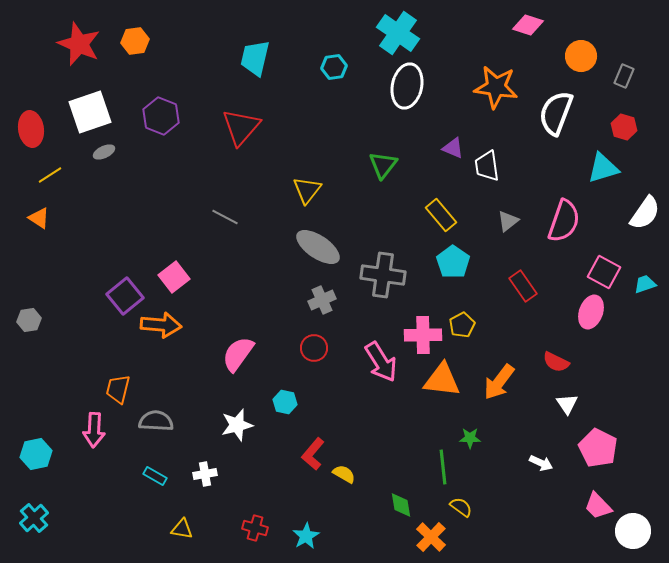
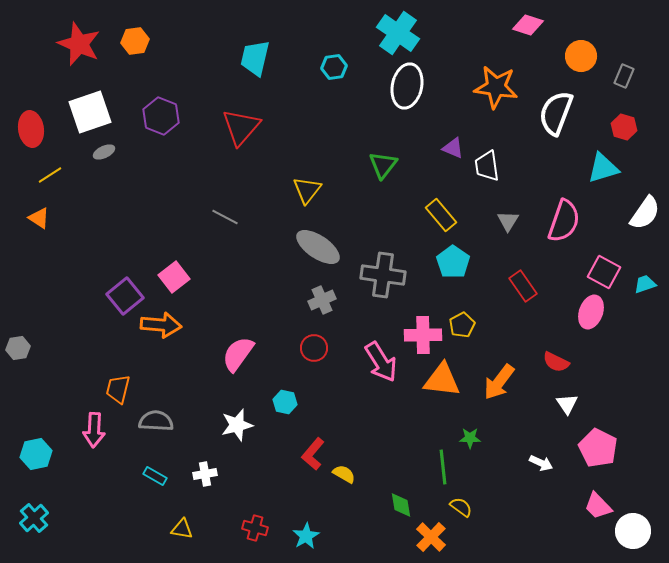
gray triangle at (508, 221): rotated 20 degrees counterclockwise
gray hexagon at (29, 320): moved 11 px left, 28 px down
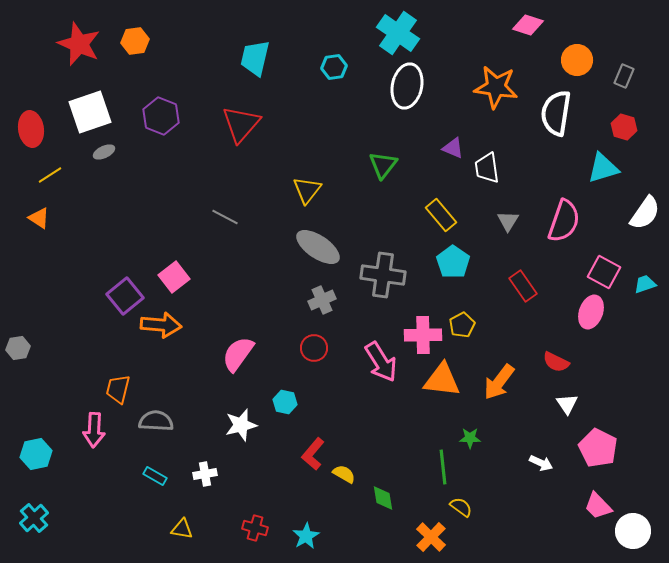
orange circle at (581, 56): moved 4 px left, 4 px down
white semicircle at (556, 113): rotated 12 degrees counterclockwise
red triangle at (241, 127): moved 3 px up
white trapezoid at (487, 166): moved 2 px down
white star at (237, 425): moved 4 px right
green diamond at (401, 505): moved 18 px left, 7 px up
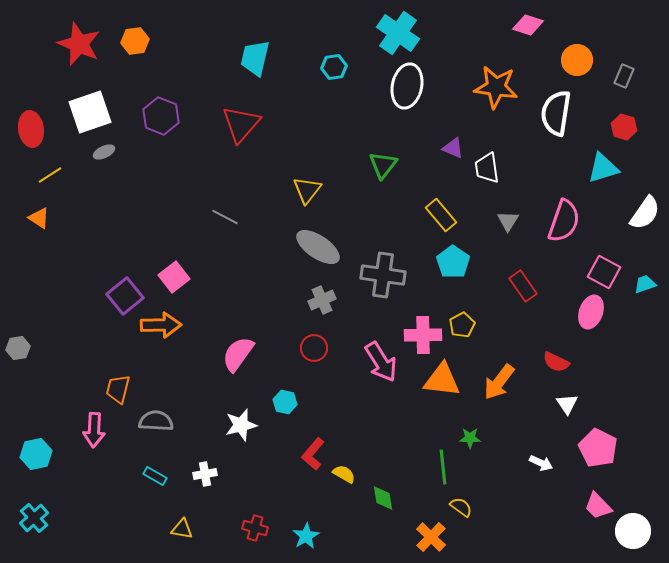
orange arrow at (161, 325): rotated 6 degrees counterclockwise
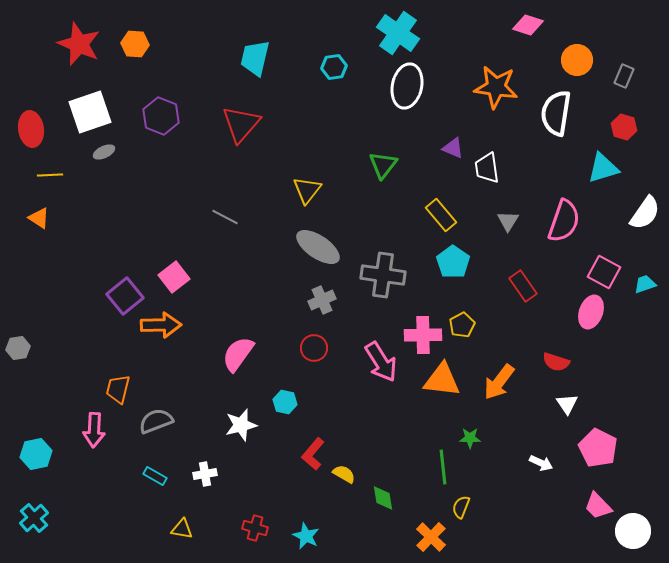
orange hexagon at (135, 41): moved 3 px down; rotated 12 degrees clockwise
yellow line at (50, 175): rotated 30 degrees clockwise
red semicircle at (556, 362): rotated 8 degrees counterclockwise
gray semicircle at (156, 421): rotated 24 degrees counterclockwise
yellow semicircle at (461, 507): rotated 105 degrees counterclockwise
cyan star at (306, 536): rotated 16 degrees counterclockwise
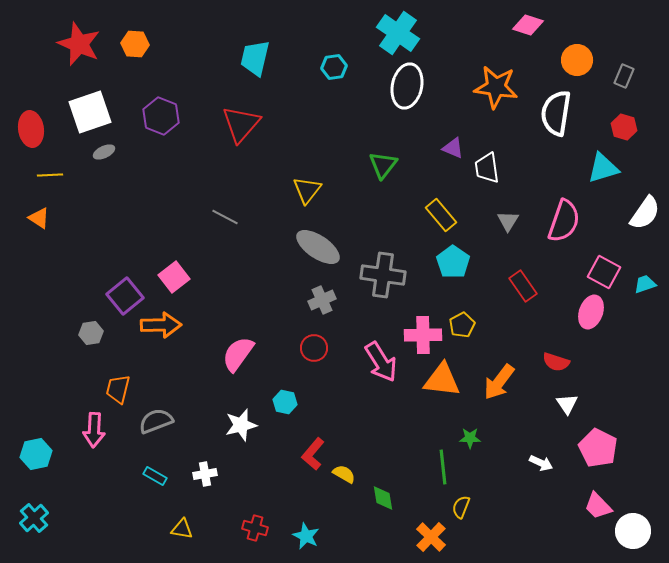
gray hexagon at (18, 348): moved 73 px right, 15 px up
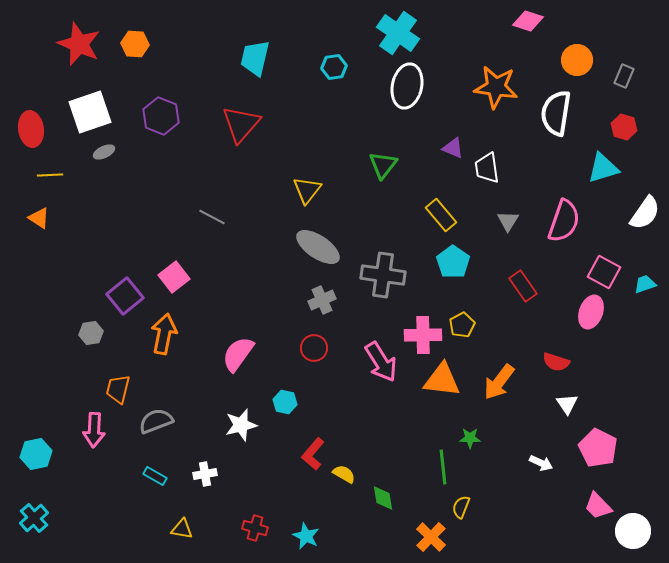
pink diamond at (528, 25): moved 4 px up
gray line at (225, 217): moved 13 px left
orange arrow at (161, 325): moved 3 px right, 9 px down; rotated 78 degrees counterclockwise
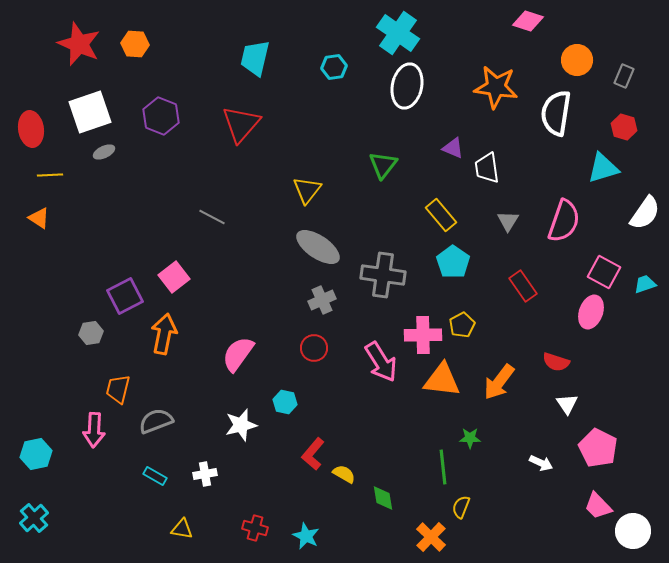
purple square at (125, 296): rotated 12 degrees clockwise
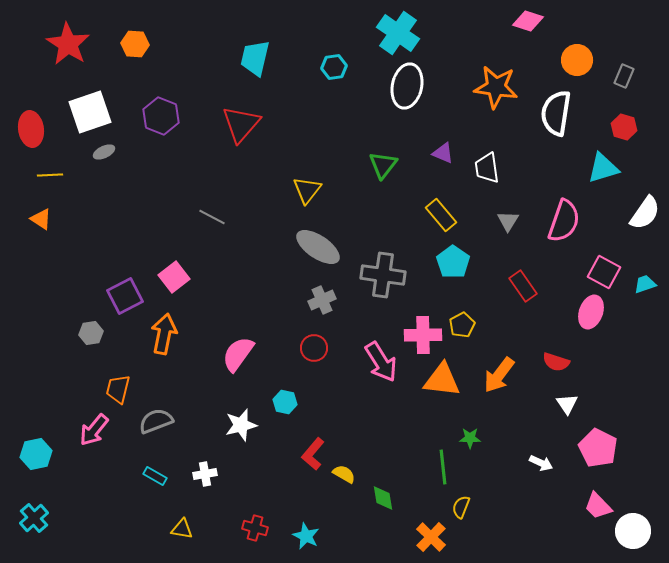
red star at (79, 44): moved 11 px left; rotated 9 degrees clockwise
purple triangle at (453, 148): moved 10 px left, 5 px down
orange triangle at (39, 218): moved 2 px right, 1 px down
orange arrow at (499, 382): moved 7 px up
pink arrow at (94, 430): rotated 36 degrees clockwise
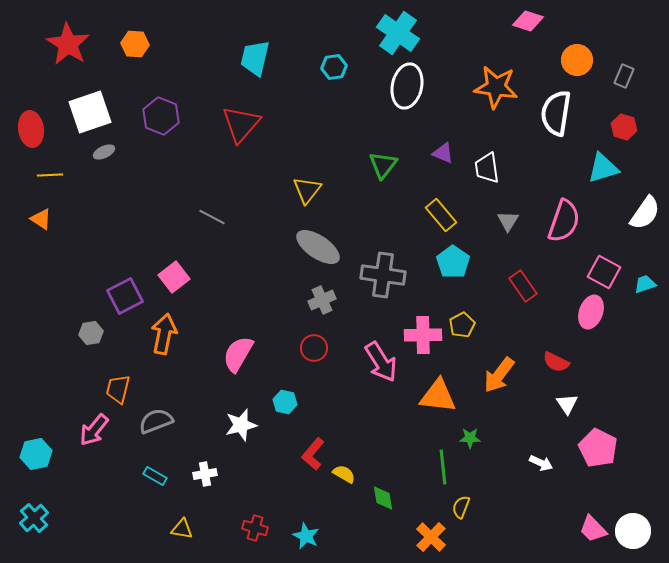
pink semicircle at (238, 354): rotated 6 degrees counterclockwise
red semicircle at (556, 362): rotated 8 degrees clockwise
orange triangle at (442, 380): moved 4 px left, 16 px down
pink trapezoid at (598, 506): moved 5 px left, 23 px down
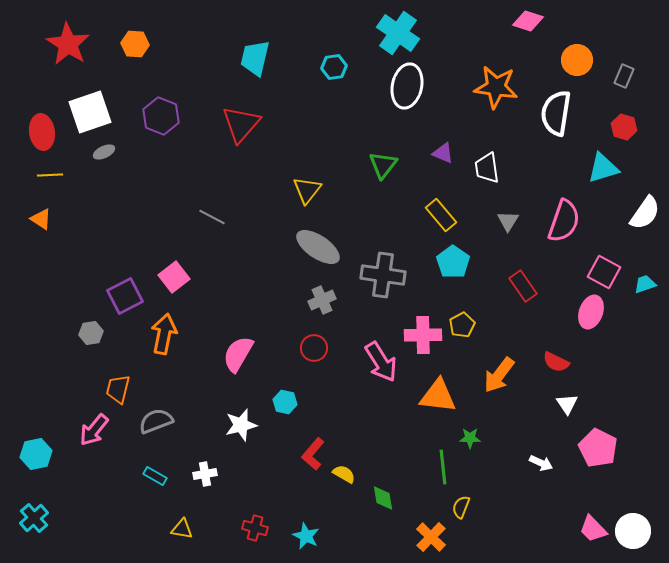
red ellipse at (31, 129): moved 11 px right, 3 px down
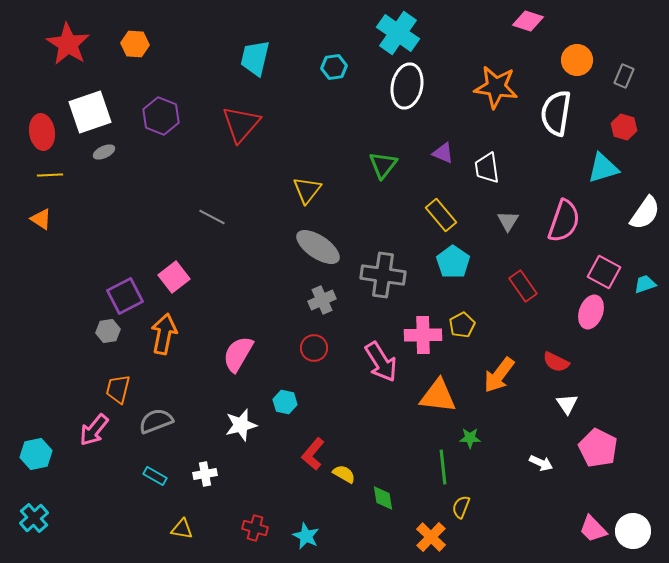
gray hexagon at (91, 333): moved 17 px right, 2 px up
